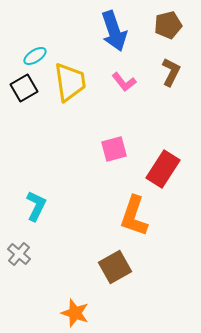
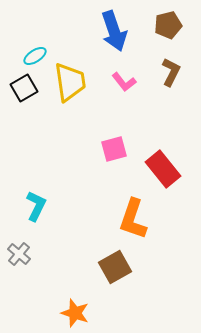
red rectangle: rotated 72 degrees counterclockwise
orange L-shape: moved 1 px left, 3 px down
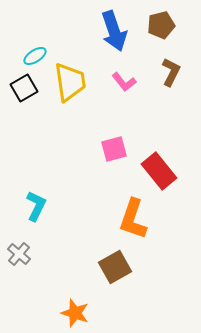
brown pentagon: moved 7 px left
red rectangle: moved 4 px left, 2 px down
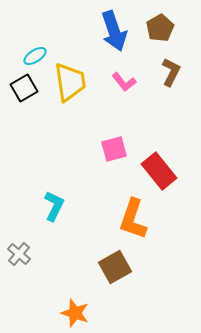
brown pentagon: moved 1 px left, 3 px down; rotated 16 degrees counterclockwise
cyan L-shape: moved 18 px right
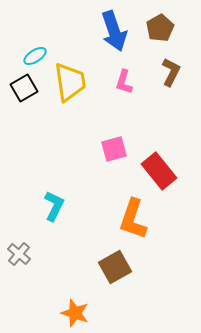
pink L-shape: rotated 55 degrees clockwise
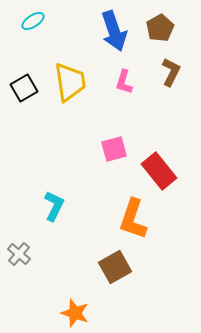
cyan ellipse: moved 2 px left, 35 px up
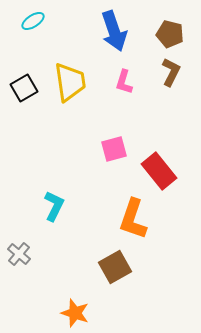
brown pentagon: moved 10 px right, 6 px down; rotated 28 degrees counterclockwise
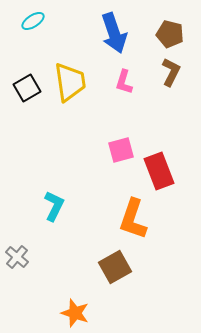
blue arrow: moved 2 px down
black square: moved 3 px right
pink square: moved 7 px right, 1 px down
red rectangle: rotated 18 degrees clockwise
gray cross: moved 2 px left, 3 px down
